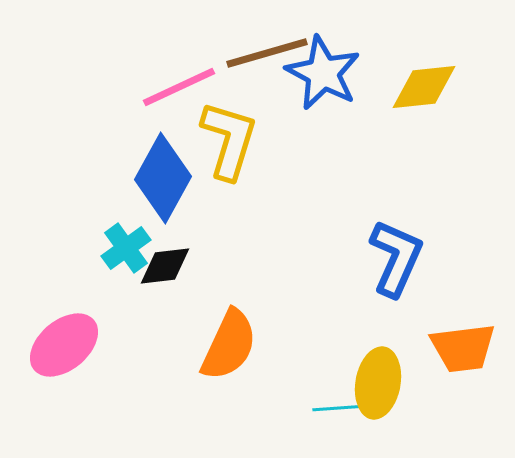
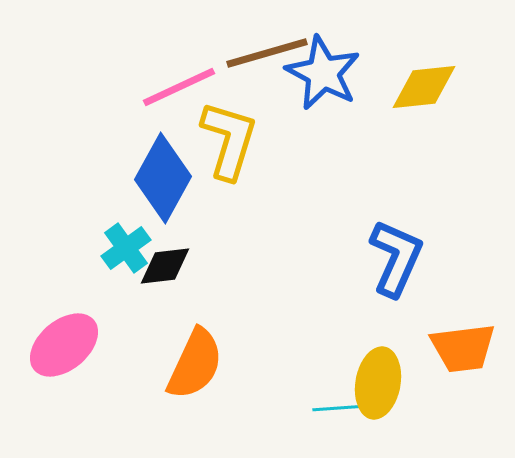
orange semicircle: moved 34 px left, 19 px down
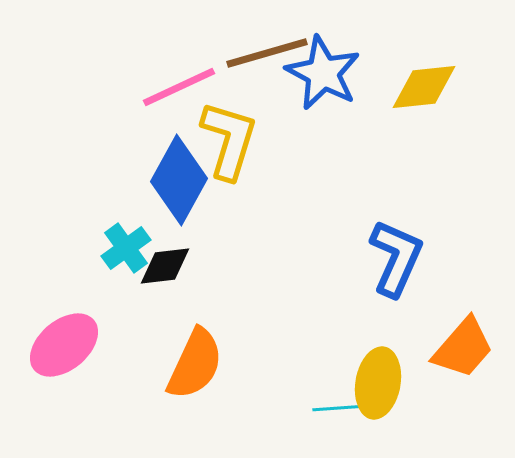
blue diamond: moved 16 px right, 2 px down
orange trapezoid: rotated 42 degrees counterclockwise
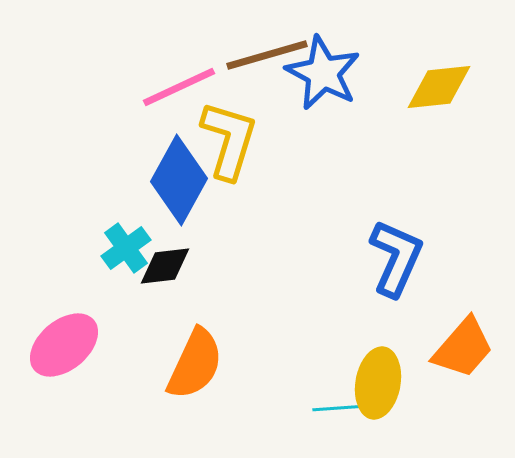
brown line: moved 2 px down
yellow diamond: moved 15 px right
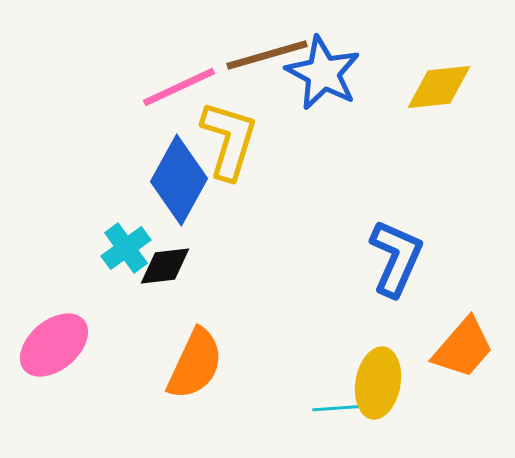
pink ellipse: moved 10 px left
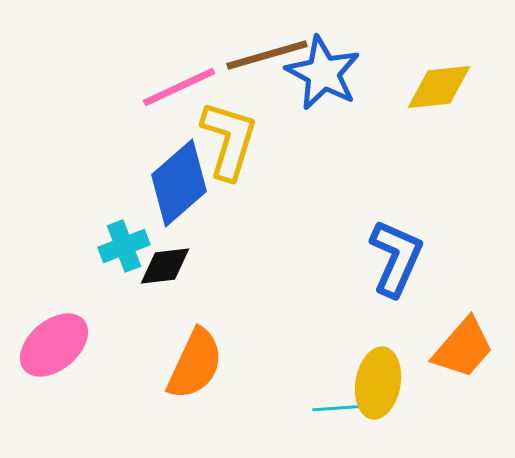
blue diamond: moved 3 px down; rotated 20 degrees clockwise
cyan cross: moved 2 px left, 2 px up; rotated 15 degrees clockwise
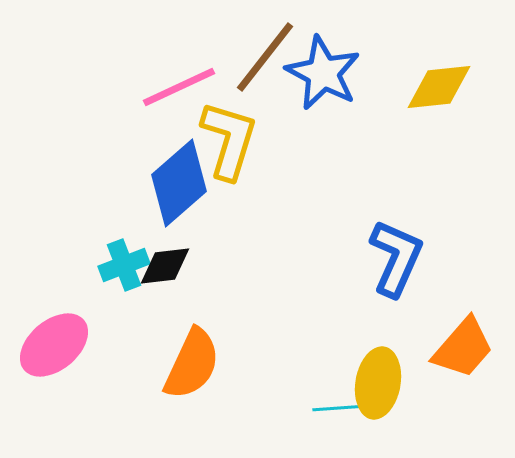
brown line: moved 2 px left, 2 px down; rotated 36 degrees counterclockwise
cyan cross: moved 19 px down
orange semicircle: moved 3 px left
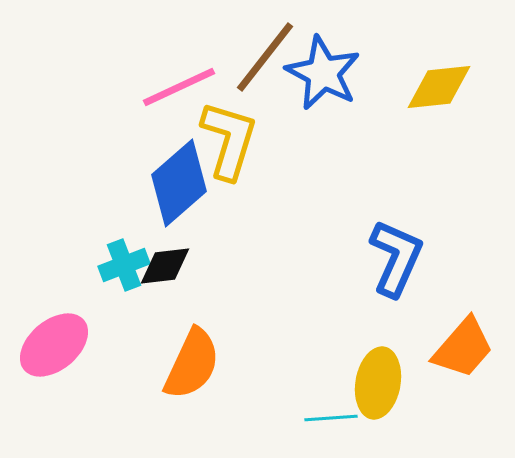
cyan line: moved 8 px left, 10 px down
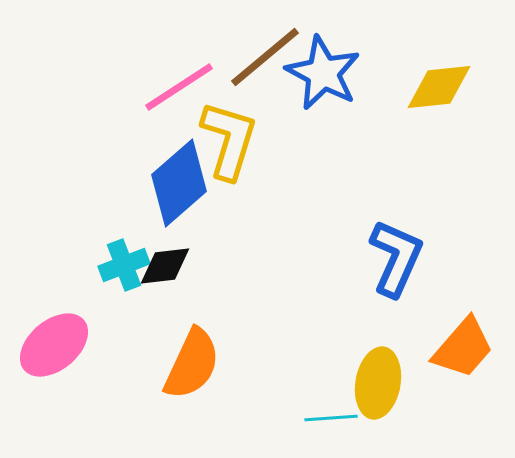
brown line: rotated 12 degrees clockwise
pink line: rotated 8 degrees counterclockwise
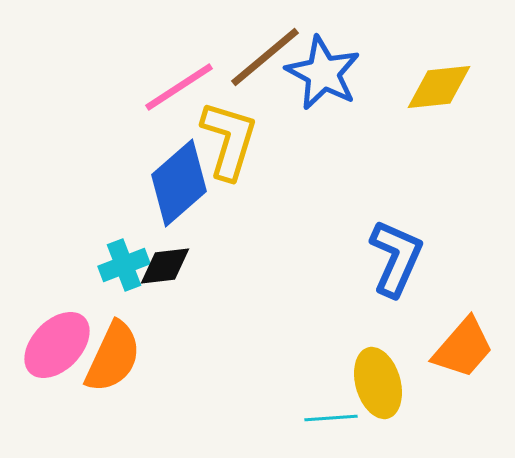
pink ellipse: moved 3 px right; rotated 6 degrees counterclockwise
orange semicircle: moved 79 px left, 7 px up
yellow ellipse: rotated 26 degrees counterclockwise
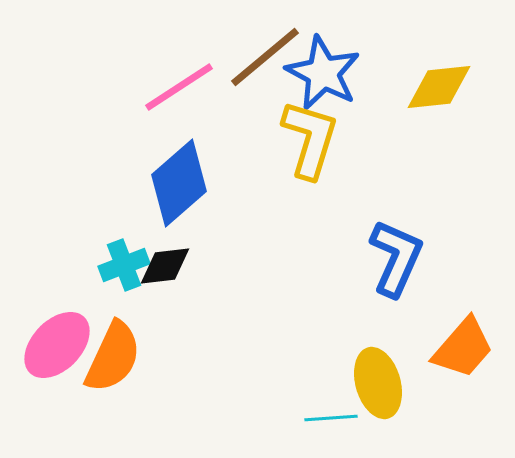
yellow L-shape: moved 81 px right, 1 px up
